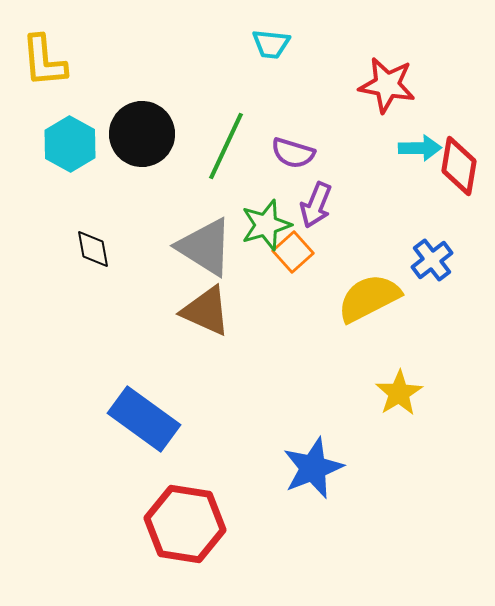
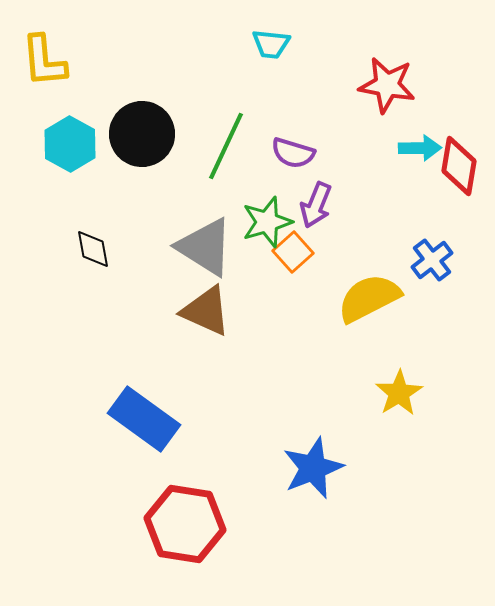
green star: moved 1 px right, 3 px up
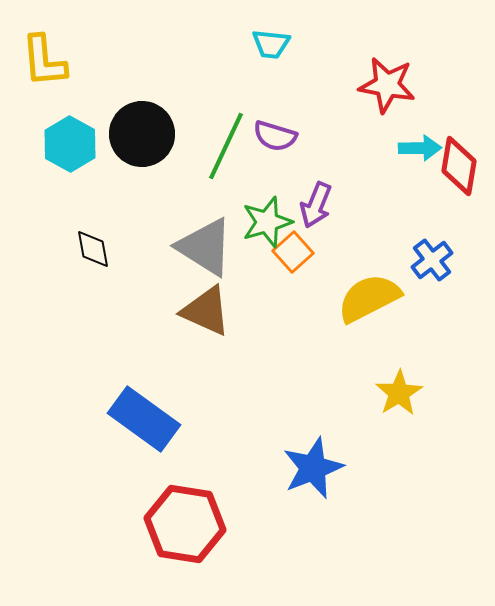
purple semicircle: moved 18 px left, 17 px up
